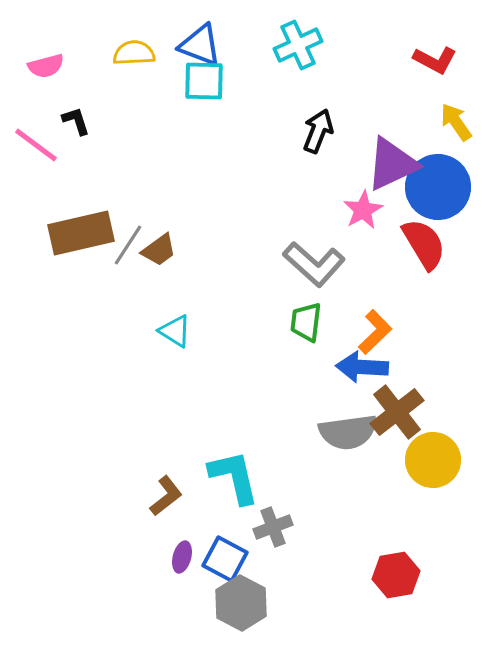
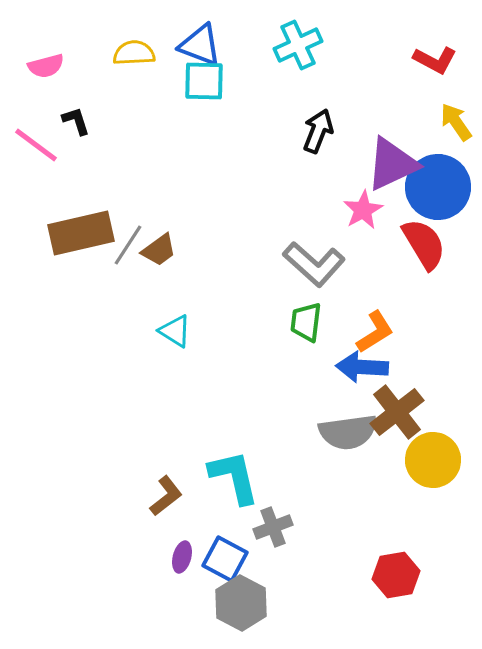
orange L-shape: rotated 12 degrees clockwise
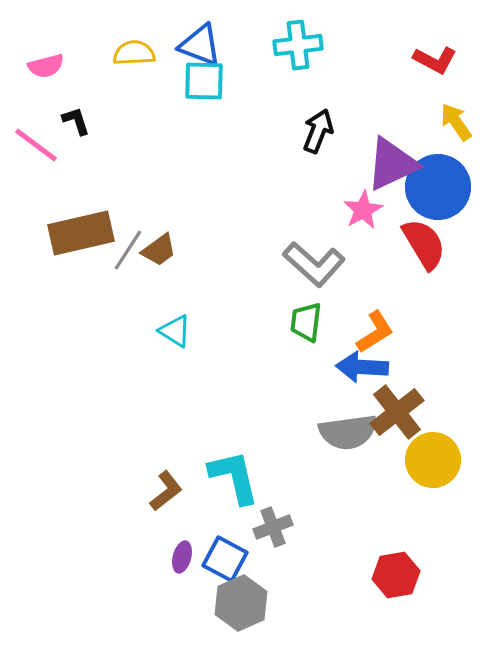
cyan cross: rotated 18 degrees clockwise
gray line: moved 5 px down
brown L-shape: moved 5 px up
gray hexagon: rotated 8 degrees clockwise
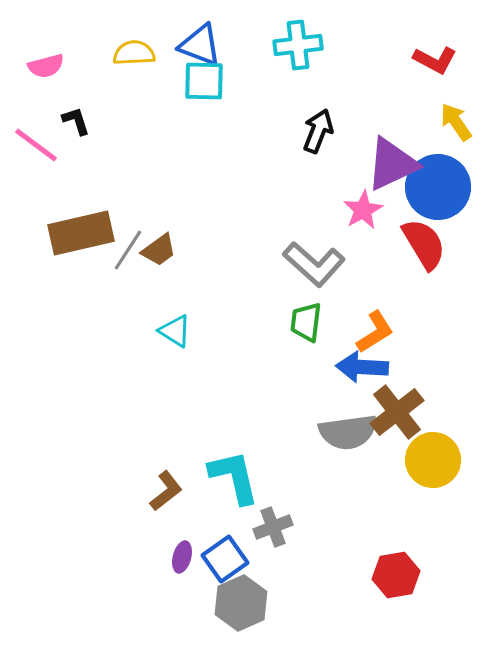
blue square: rotated 27 degrees clockwise
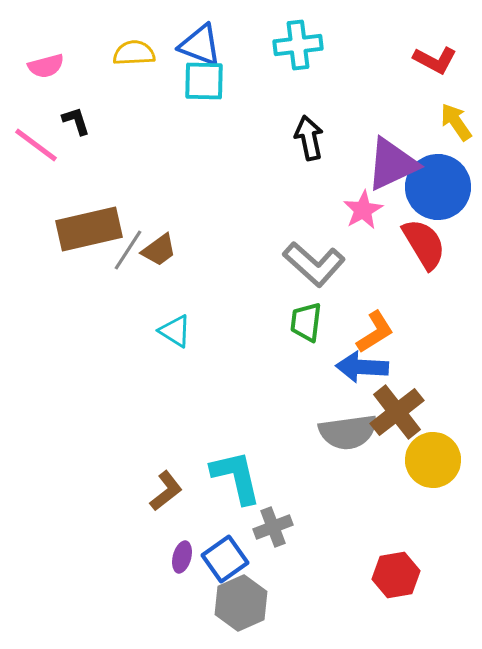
black arrow: moved 9 px left, 7 px down; rotated 33 degrees counterclockwise
brown rectangle: moved 8 px right, 4 px up
cyan L-shape: moved 2 px right
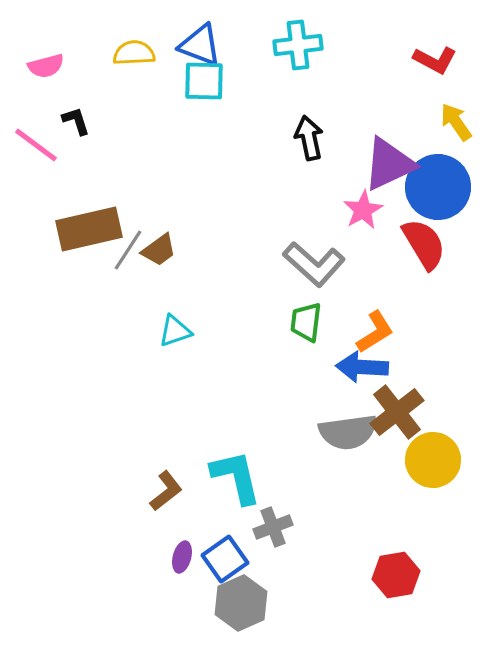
purple triangle: moved 3 px left
cyan triangle: rotated 51 degrees counterclockwise
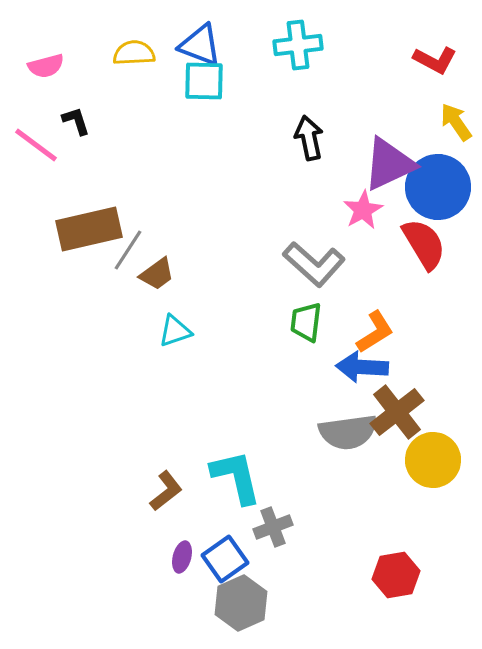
brown trapezoid: moved 2 px left, 24 px down
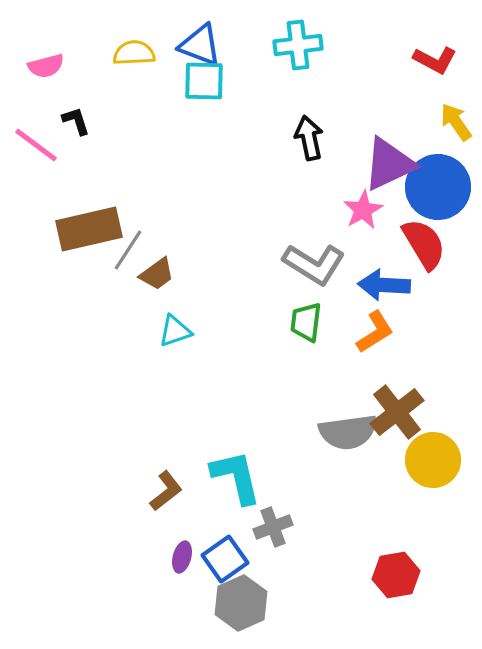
gray L-shape: rotated 10 degrees counterclockwise
blue arrow: moved 22 px right, 82 px up
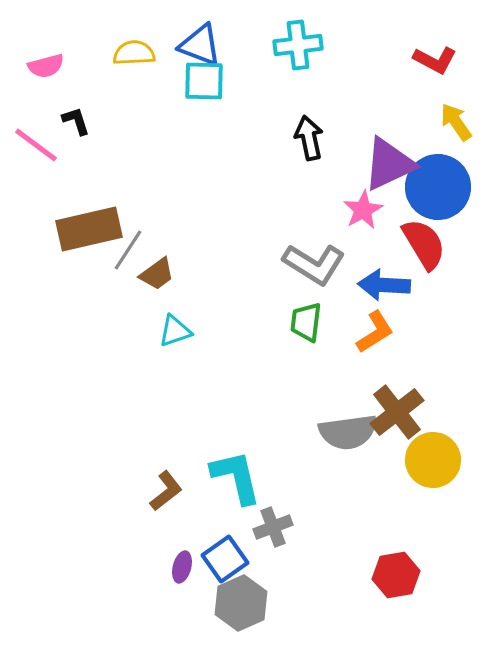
purple ellipse: moved 10 px down
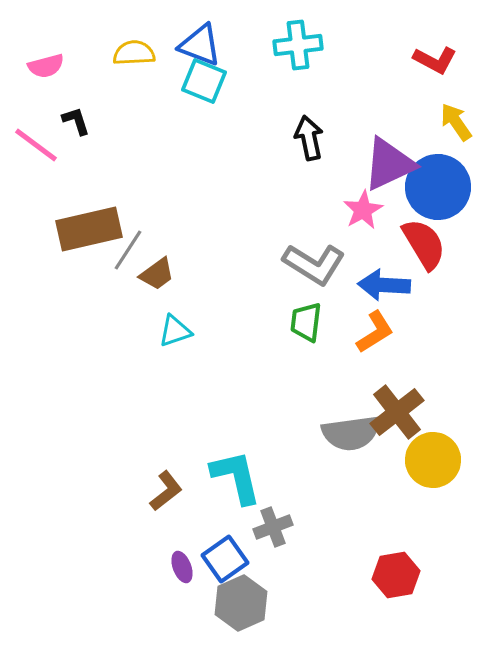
cyan square: rotated 21 degrees clockwise
gray semicircle: moved 3 px right, 1 px down
purple ellipse: rotated 36 degrees counterclockwise
